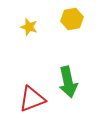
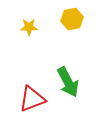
yellow star: rotated 18 degrees counterclockwise
green arrow: rotated 16 degrees counterclockwise
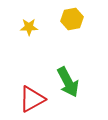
red triangle: rotated 8 degrees counterclockwise
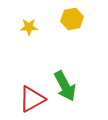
green arrow: moved 3 px left, 4 px down
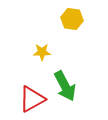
yellow hexagon: rotated 20 degrees clockwise
yellow star: moved 13 px right, 25 px down
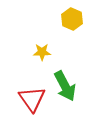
yellow hexagon: rotated 15 degrees clockwise
red triangle: rotated 36 degrees counterclockwise
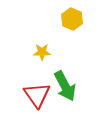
red triangle: moved 5 px right, 4 px up
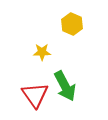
yellow hexagon: moved 5 px down
red triangle: moved 2 px left
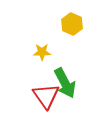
green arrow: moved 3 px up
red triangle: moved 11 px right, 1 px down
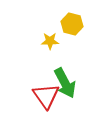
yellow hexagon: rotated 10 degrees counterclockwise
yellow star: moved 8 px right, 11 px up
